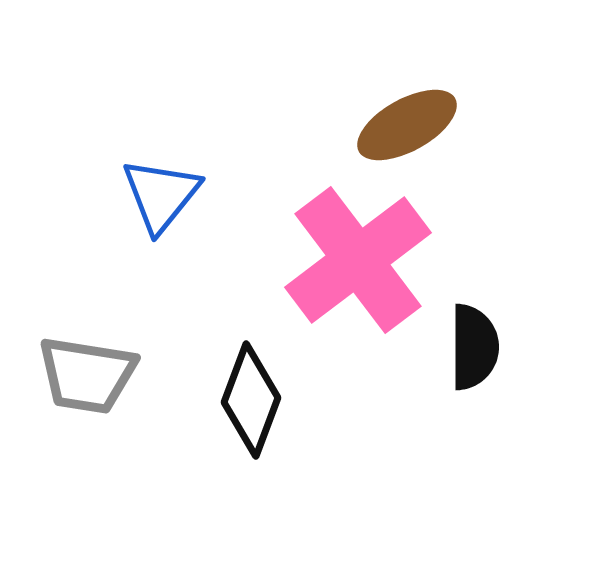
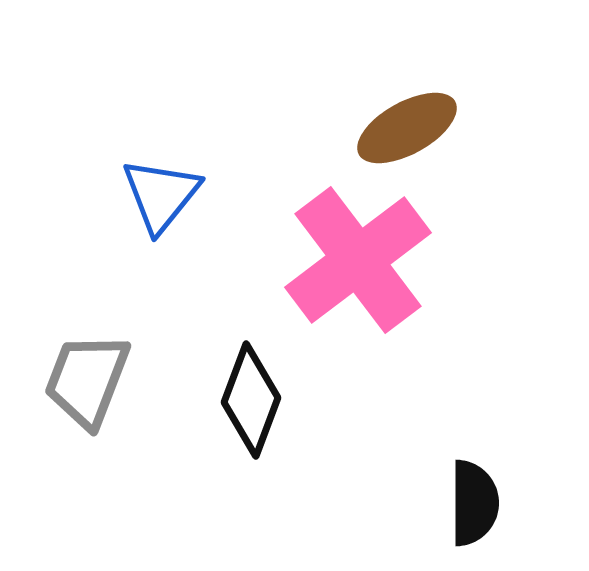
brown ellipse: moved 3 px down
black semicircle: moved 156 px down
gray trapezoid: moved 5 px down; rotated 102 degrees clockwise
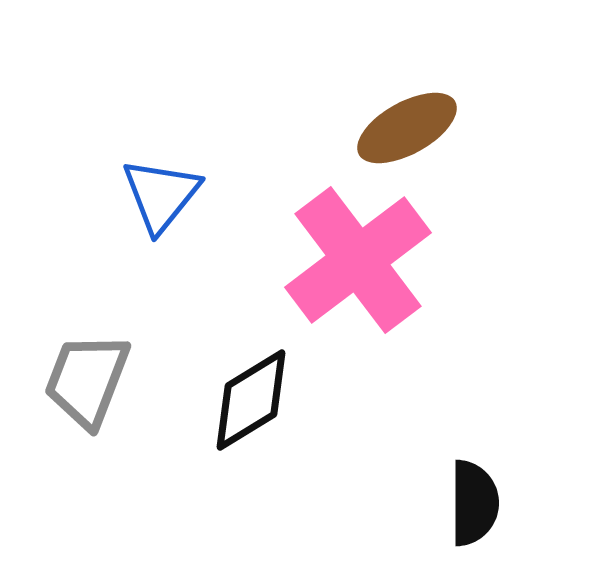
black diamond: rotated 38 degrees clockwise
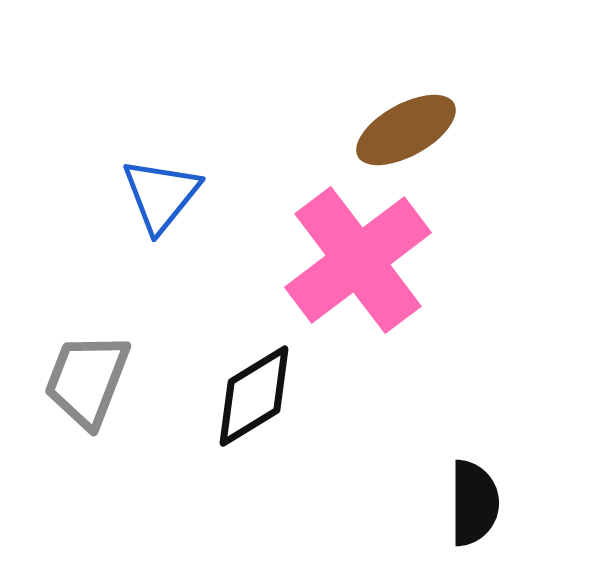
brown ellipse: moved 1 px left, 2 px down
black diamond: moved 3 px right, 4 px up
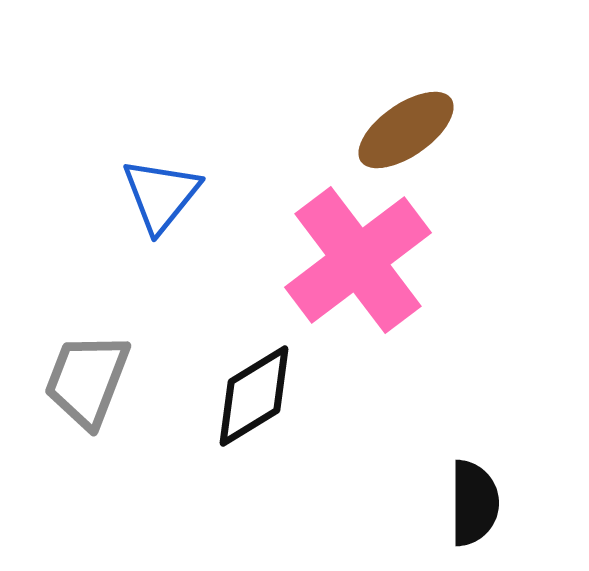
brown ellipse: rotated 6 degrees counterclockwise
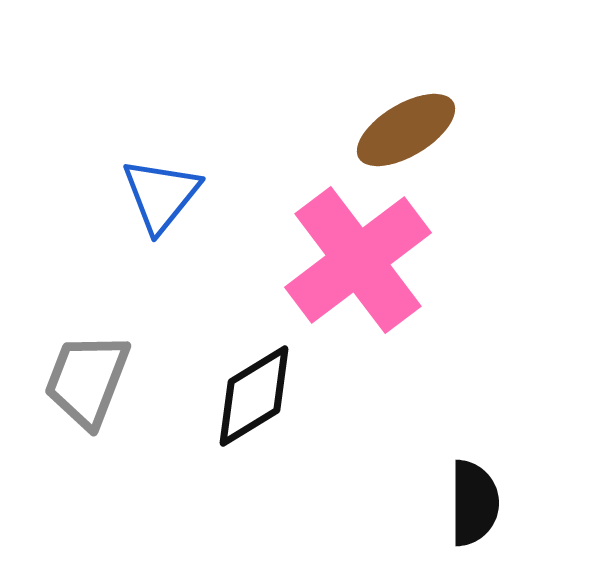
brown ellipse: rotated 4 degrees clockwise
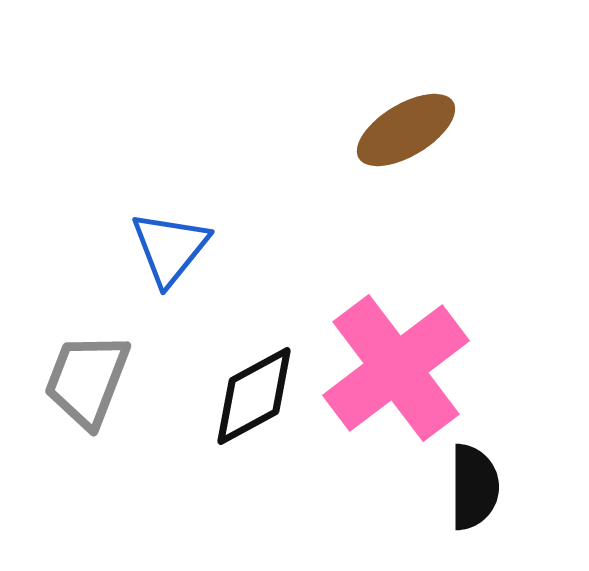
blue triangle: moved 9 px right, 53 px down
pink cross: moved 38 px right, 108 px down
black diamond: rotated 3 degrees clockwise
black semicircle: moved 16 px up
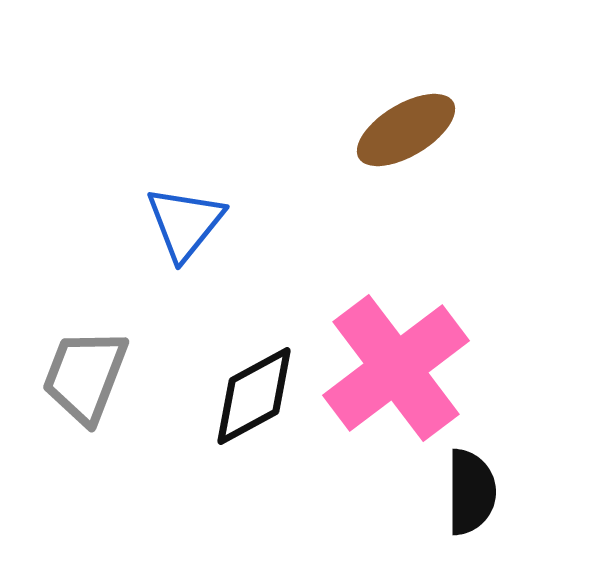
blue triangle: moved 15 px right, 25 px up
gray trapezoid: moved 2 px left, 4 px up
black semicircle: moved 3 px left, 5 px down
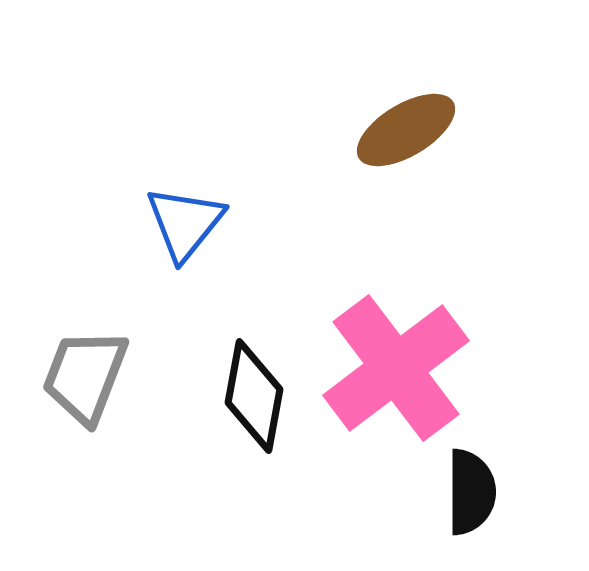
black diamond: rotated 51 degrees counterclockwise
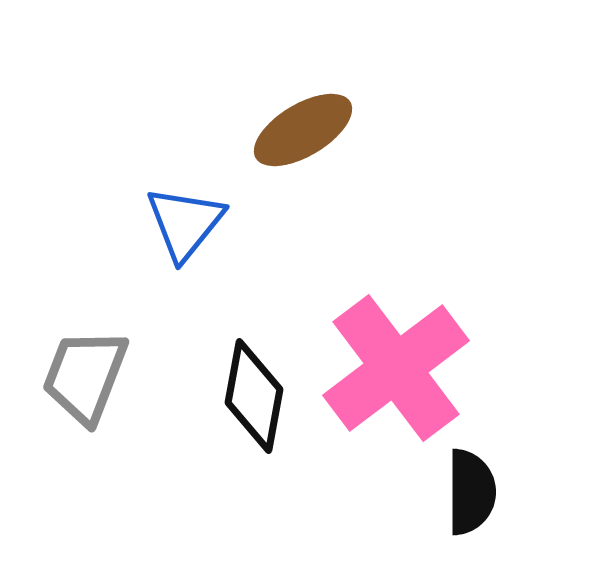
brown ellipse: moved 103 px left
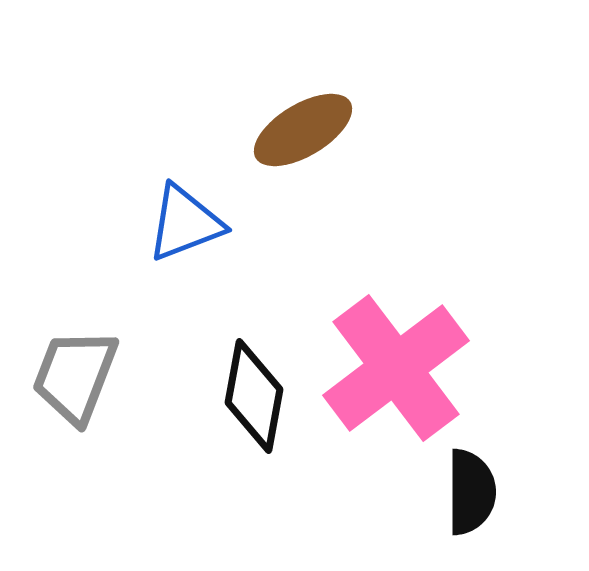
blue triangle: rotated 30 degrees clockwise
gray trapezoid: moved 10 px left
